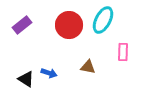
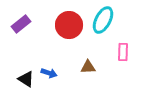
purple rectangle: moved 1 px left, 1 px up
brown triangle: rotated 14 degrees counterclockwise
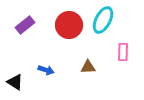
purple rectangle: moved 4 px right, 1 px down
blue arrow: moved 3 px left, 3 px up
black triangle: moved 11 px left, 3 px down
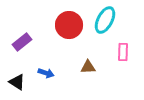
cyan ellipse: moved 2 px right
purple rectangle: moved 3 px left, 17 px down
blue arrow: moved 3 px down
black triangle: moved 2 px right
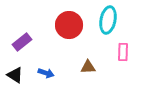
cyan ellipse: moved 3 px right; rotated 16 degrees counterclockwise
black triangle: moved 2 px left, 7 px up
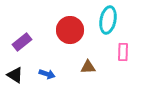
red circle: moved 1 px right, 5 px down
blue arrow: moved 1 px right, 1 px down
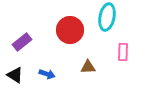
cyan ellipse: moved 1 px left, 3 px up
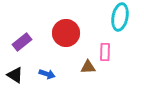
cyan ellipse: moved 13 px right
red circle: moved 4 px left, 3 px down
pink rectangle: moved 18 px left
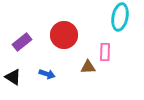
red circle: moved 2 px left, 2 px down
black triangle: moved 2 px left, 2 px down
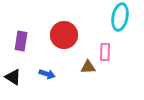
purple rectangle: moved 1 px left, 1 px up; rotated 42 degrees counterclockwise
